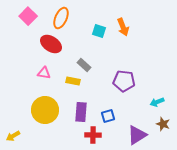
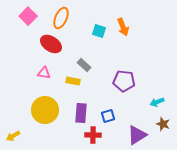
purple rectangle: moved 1 px down
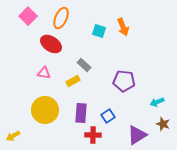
yellow rectangle: rotated 40 degrees counterclockwise
blue square: rotated 16 degrees counterclockwise
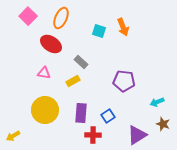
gray rectangle: moved 3 px left, 3 px up
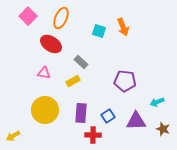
purple pentagon: moved 1 px right
brown star: moved 5 px down
purple triangle: moved 1 px left, 14 px up; rotated 30 degrees clockwise
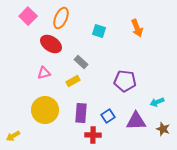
orange arrow: moved 14 px right, 1 px down
pink triangle: rotated 24 degrees counterclockwise
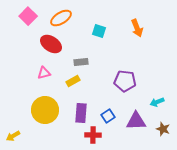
orange ellipse: rotated 35 degrees clockwise
gray rectangle: rotated 48 degrees counterclockwise
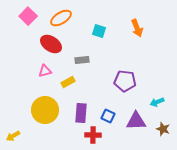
gray rectangle: moved 1 px right, 2 px up
pink triangle: moved 1 px right, 2 px up
yellow rectangle: moved 5 px left, 1 px down
blue square: rotated 32 degrees counterclockwise
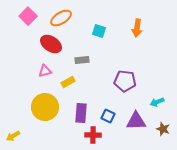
orange arrow: rotated 30 degrees clockwise
yellow circle: moved 3 px up
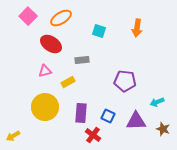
red cross: rotated 35 degrees clockwise
